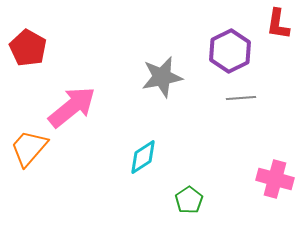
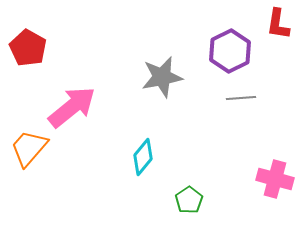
cyan diamond: rotated 18 degrees counterclockwise
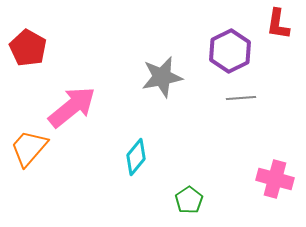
cyan diamond: moved 7 px left
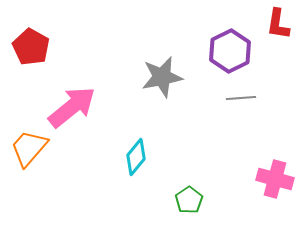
red pentagon: moved 3 px right, 1 px up
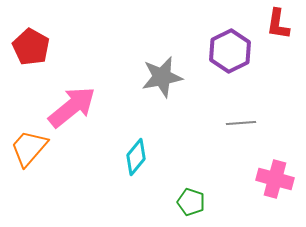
gray line: moved 25 px down
green pentagon: moved 2 px right, 2 px down; rotated 20 degrees counterclockwise
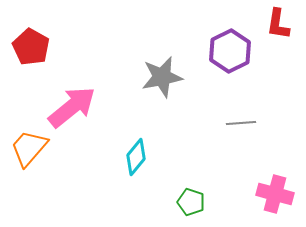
pink cross: moved 15 px down
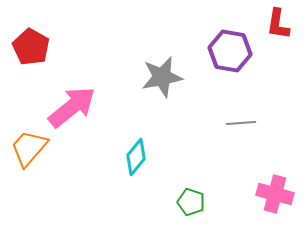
purple hexagon: rotated 24 degrees counterclockwise
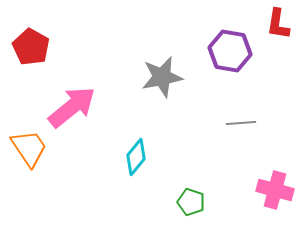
orange trapezoid: rotated 105 degrees clockwise
pink cross: moved 4 px up
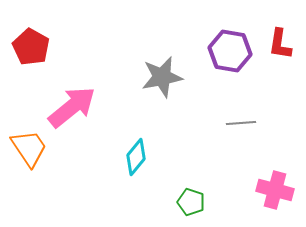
red L-shape: moved 2 px right, 20 px down
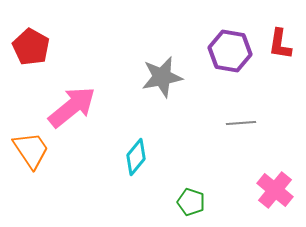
orange trapezoid: moved 2 px right, 2 px down
pink cross: rotated 24 degrees clockwise
